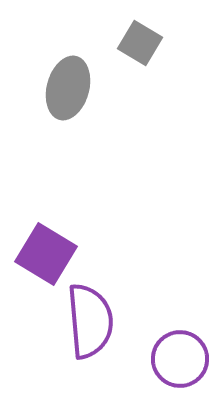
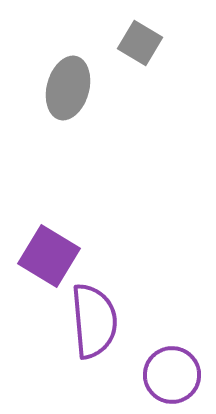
purple square: moved 3 px right, 2 px down
purple semicircle: moved 4 px right
purple circle: moved 8 px left, 16 px down
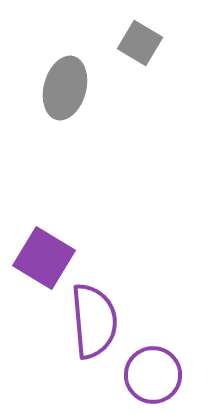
gray ellipse: moved 3 px left
purple square: moved 5 px left, 2 px down
purple circle: moved 19 px left
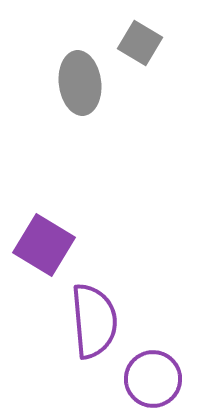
gray ellipse: moved 15 px right, 5 px up; rotated 22 degrees counterclockwise
purple square: moved 13 px up
purple circle: moved 4 px down
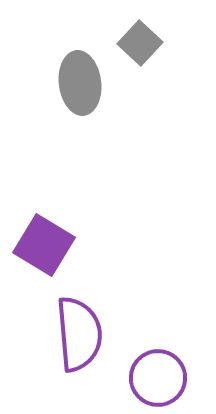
gray square: rotated 12 degrees clockwise
purple semicircle: moved 15 px left, 13 px down
purple circle: moved 5 px right, 1 px up
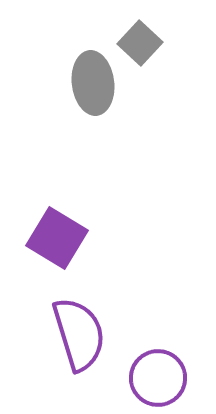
gray ellipse: moved 13 px right
purple square: moved 13 px right, 7 px up
purple semicircle: rotated 12 degrees counterclockwise
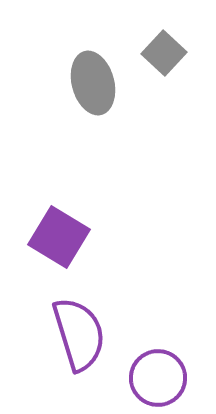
gray square: moved 24 px right, 10 px down
gray ellipse: rotated 8 degrees counterclockwise
purple square: moved 2 px right, 1 px up
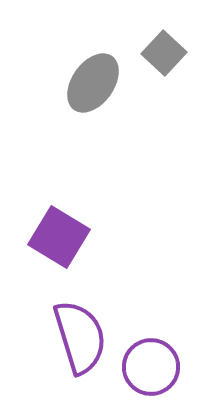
gray ellipse: rotated 50 degrees clockwise
purple semicircle: moved 1 px right, 3 px down
purple circle: moved 7 px left, 11 px up
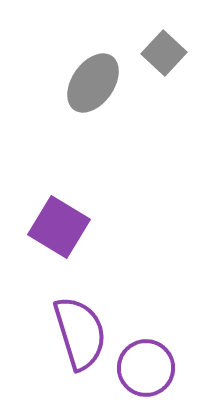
purple square: moved 10 px up
purple semicircle: moved 4 px up
purple circle: moved 5 px left, 1 px down
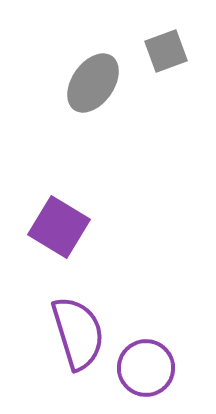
gray square: moved 2 px right, 2 px up; rotated 27 degrees clockwise
purple semicircle: moved 2 px left
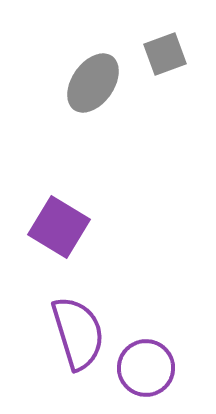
gray square: moved 1 px left, 3 px down
